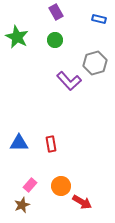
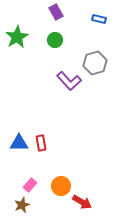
green star: rotated 15 degrees clockwise
red rectangle: moved 10 px left, 1 px up
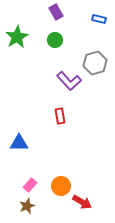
red rectangle: moved 19 px right, 27 px up
brown star: moved 5 px right, 1 px down
